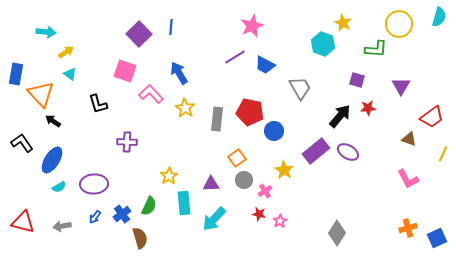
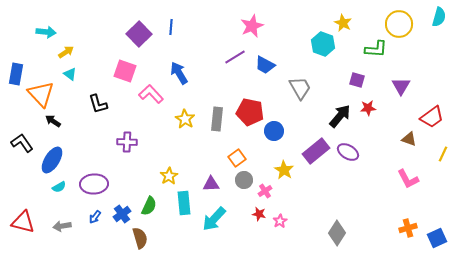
yellow star at (185, 108): moved 11 px down
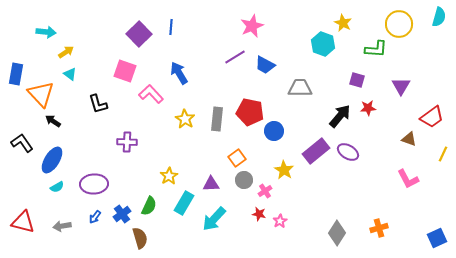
gray trapezoid at (300, 88): rotated 60 degrees counterclockwise
cyan semicircle at (59, 187): moved 2 px left
cyan rectangle at (184, 203): rotated 35 degrees clockwise
orange cross at (408, 228): moved 29 px left
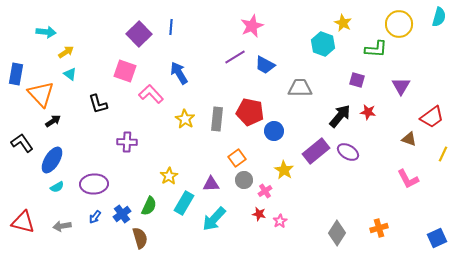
red star at (368, 108): moved 4 px down; rotated 14 degrees clockwise
black arrow at (53, 121): rotated 112 degrees clockwise
